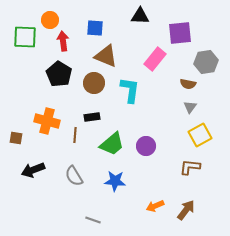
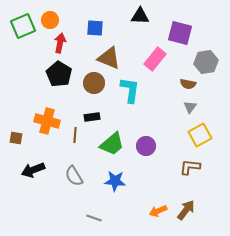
purple square: rotated 20 degrees clockwise
green square: moved 2 px left, 11 px up; rotated 25 degrees counterclockwise
red arrow: moved 3 px left, 2 px down; rotated 18 degrees clockwise
brown triangle: moved 3 px right, 2 px down
orange arrow: moved 3 px right, 5 px down
gray line: moved 1 px right, 2 px up
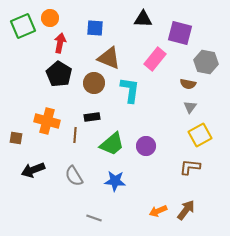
black triangle: moved 3 px right, 3 px down
orange circle: moved 2 px up
gray hexagon: rotated 20 degrees clockwise
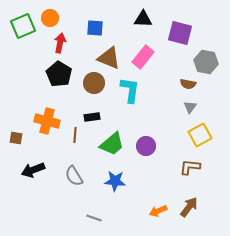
pink rectangle: moved 12 px left, 2 px up
brown arrow: moved 3 px right, 3 px up
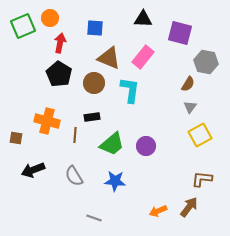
brown semicircle: rotated 70 degrees counterclockwise
brown L-shape: moved 12 px right, 12 px down
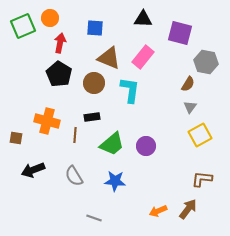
brown arrow: moved 1 px left, 2 px down
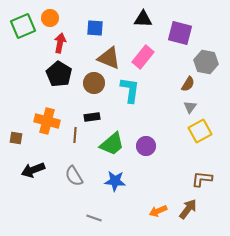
yellow square: moved 4 px up
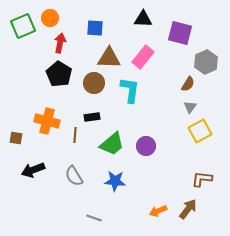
brown triangle: rotated 20 degrees counterclockwise
gray hexagon: rotated 25 degrees clockwise
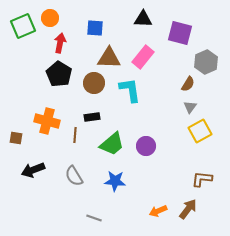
cyan L-shape: rotated 16 degrees counterclockwise
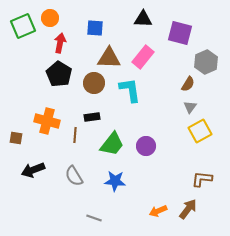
green trapezoid: rotated 12 degrees counterclockwise
